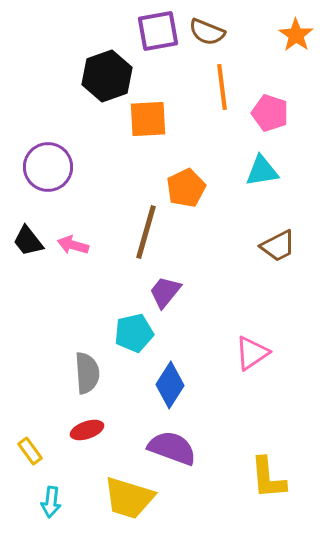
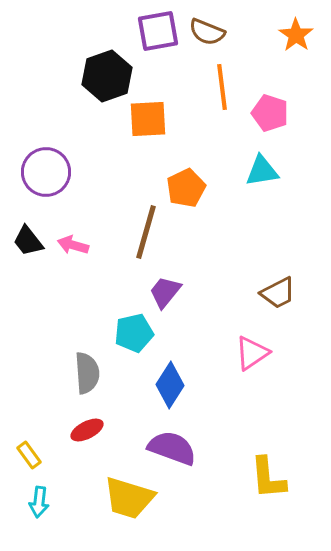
purple circle: moved 2 px left, 5 px down
brown trapezoid: moved 47 px down
red ellipse: rotated 8 degrees counterclockwise
yellow rectangle: moved 1 px left, 4 px down
cyan arrow: moved 12 px left
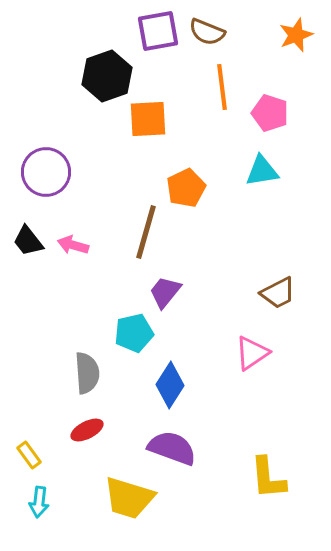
orange star: rotated 16 degrees clockwise
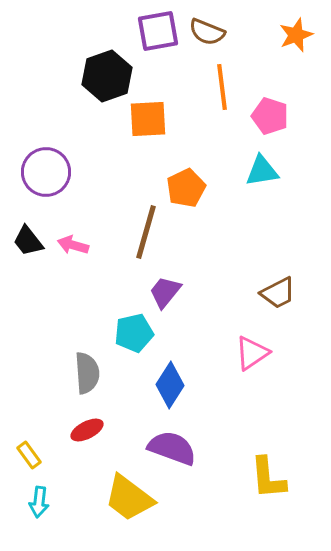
pink pentagon: moved 3 px down
yellow trapezoid: rotated 20 degrees clockwise
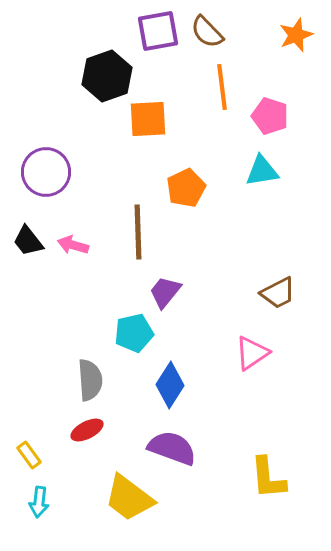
brown semicircle: rotated 24 degrees clockwise
brown line: moved 8 px left; rotated 18 degrees counterclockwise
gray semicircle: moved 3 px right, 7 px down
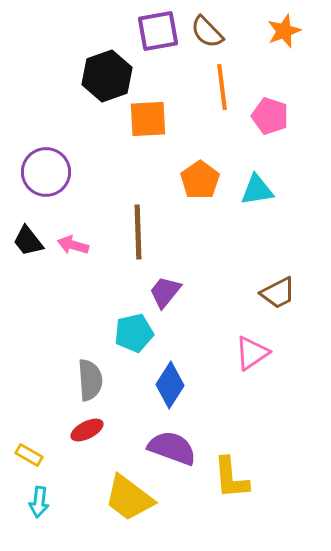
orange star: moved 12 px left, 4 px up
cyan triangle: moved 5 px left, 19 px down
orange pentagon: moved 14 px right, 8 px up; rotated 9 degrees counterclockwise
yellow rectangle: rotated 24 degrees counterclockwise
yellow L-shape: moved 37 px left
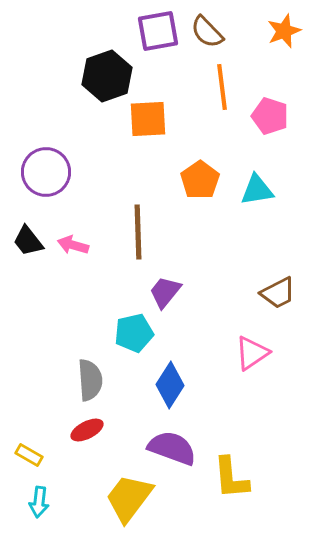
yellow trapezoid: rotated 90 degrees clockwise
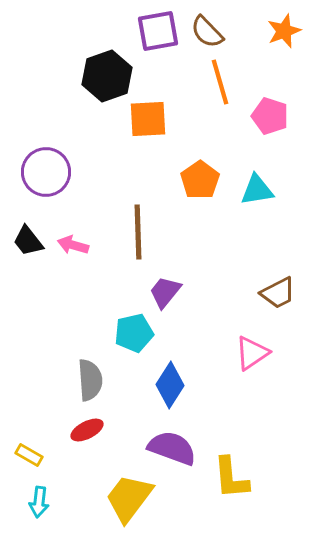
orange line: moved 2 px left, 5 px up; rotated 9 degrees counterclockwise
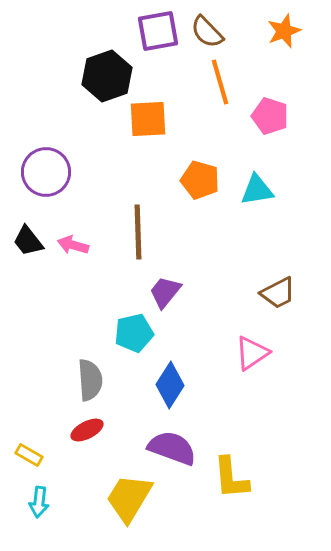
orange pentagon: rotated 21 degrees counterclockwise
yellow trapezoid: rotated 6 degrees counterclockwise
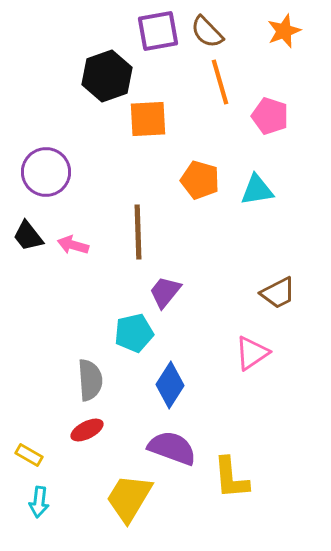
black trapezoid: moved 5 px up
